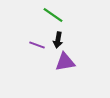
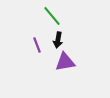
green line: moved 1 px left, 1 px down; rotated 15 degrees clockwise
purple line: rotated 49 degrees clockwise
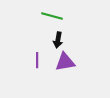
green line: rotated 35 degrees counterclockwise
purple line: moved 15 px down; rotated 21 degrees clockwise
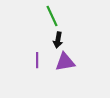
green line: rotated 50 degrees clockwise
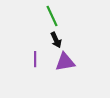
black arrow: moved 2 px left; rotated 35 degrees counterclockwise
purple line: moved 2 px left, 1 px up
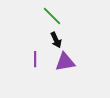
green line: rotated 20 degrees counterclockwise
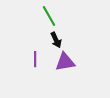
green line: moved 3 px left; rotated 15 degrees clockwise
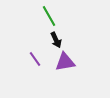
purple line: rotated 35 degrees counterclockwise
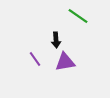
green line: moved 29 px right; rotated 25 degrees counterclockwise
black arrow: rotated 21 degrees clockwise
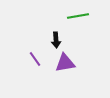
green line: rotated 45 degrees counterclockwise
purple triangle: moved 1 px down
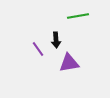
purple line: moved 3 px right, 10 px up
purple triangle: moved 4 px right
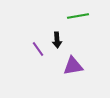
black arrow: moved 1 px right
purple triangle: moved 4 px right, 3 px down
